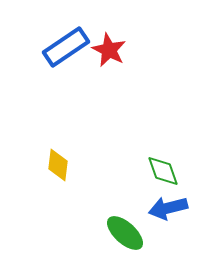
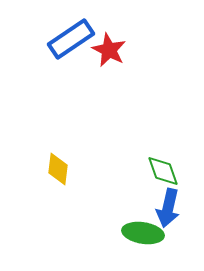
blue rectangle: moved 5 px right, 8 px up
yellow diamond: moved 4 px down
blue arrow: rotated 63 degrees counterclockwise
green ellipse: moved 18 px right; rotated 33 degrees counterclockwise
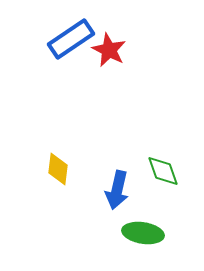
blue arrow: moved 51 px left, 18 px up
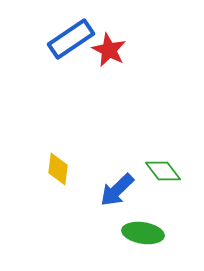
green diamond: rotated 18 degrees counterclockwise
blue arrow: rotated 33 degrees clockwise
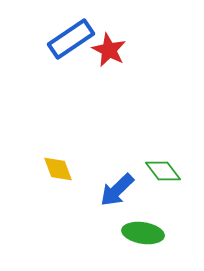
yellow diamond: rotated 28 degrees counterclockwise
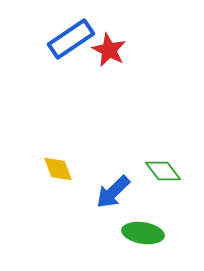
blue arrow: moved 4 px left, 2 px down
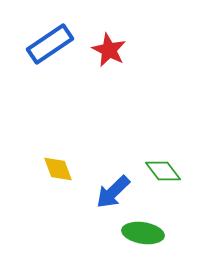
blue rectangle: moved 21 px left, 5 px down
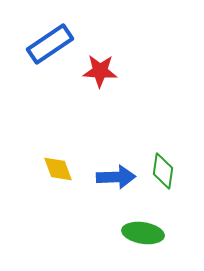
red star: moved 9 px left, 21 px down; rotated 24 degrees counterclockwise
green diamond: rotated 45 degrees clockwise
blue arrow: moved 3 px right, 15 px up; rotated 138 degrees counterclockwise
